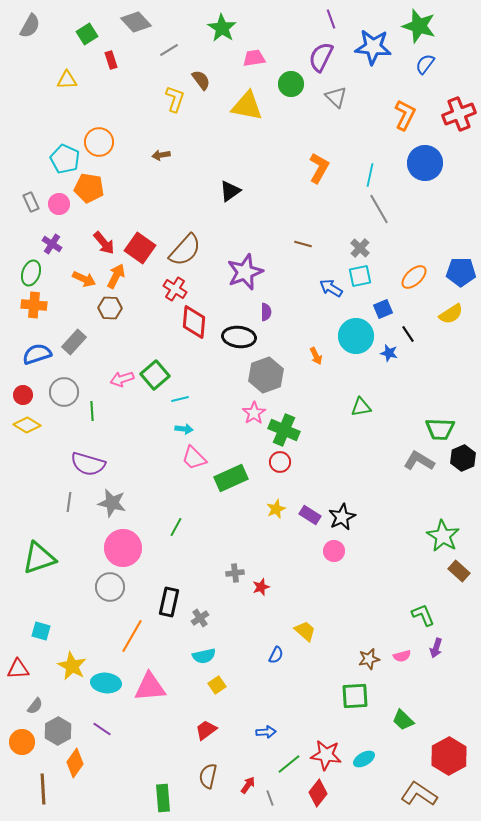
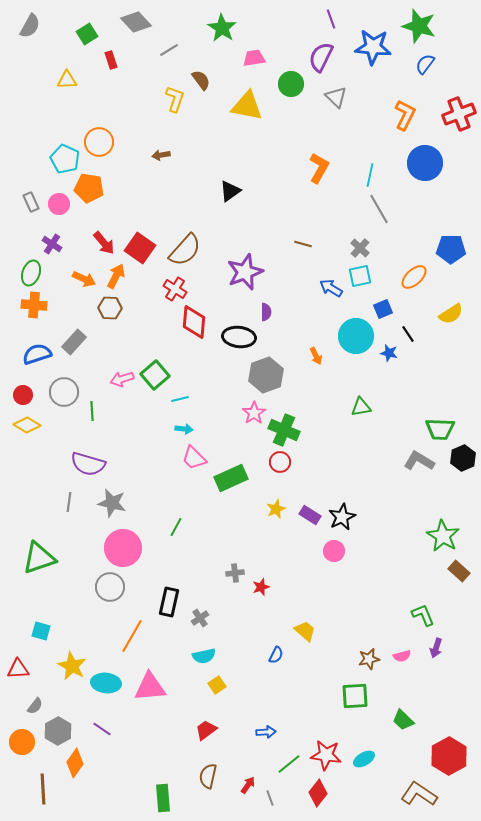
blue pentagon at (461, 272): moved 10 px left, 23 px up
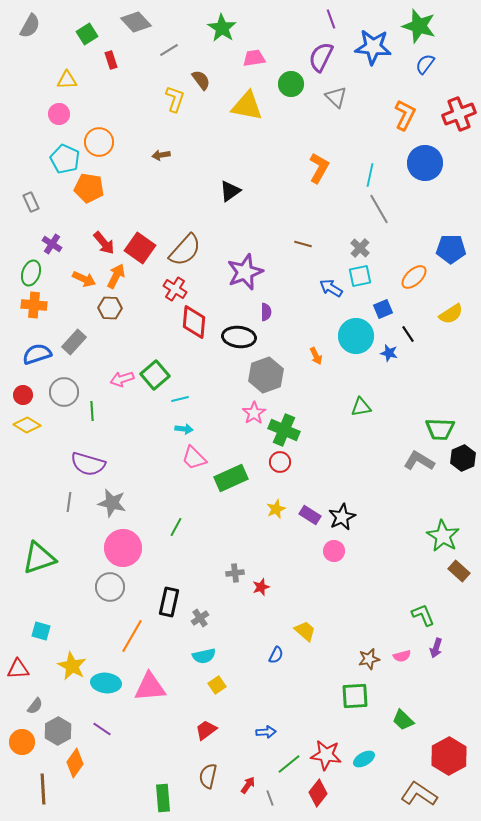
pink circle at (59, 204): moved 90 px up
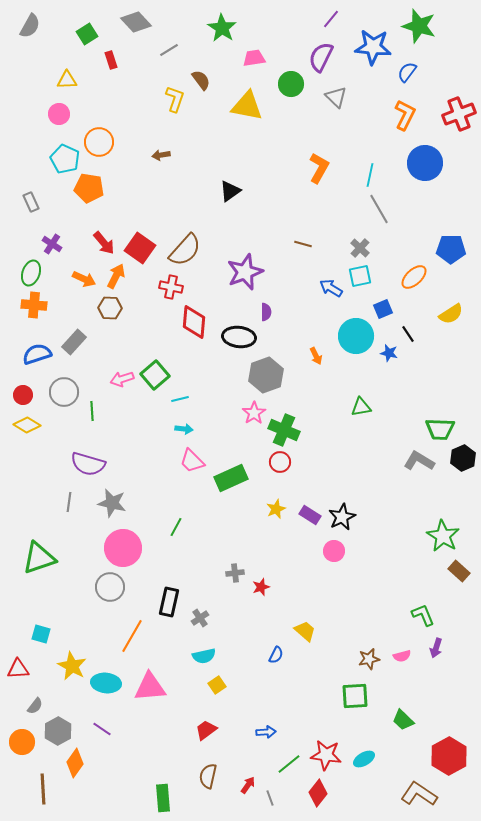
purple line at (331, 19): rotated 60 degrees clockwise
blue semicircle at (425, 64): moved 18 px left, 8 px down
red cross at (175, 289): moved 4 px left, 2 px up; rotated 20 degrees counterclockwise
pink trapezoid at (194, 458): moved 2 px left, 3 px down
cyan square at (41, 631): moved 3 px down
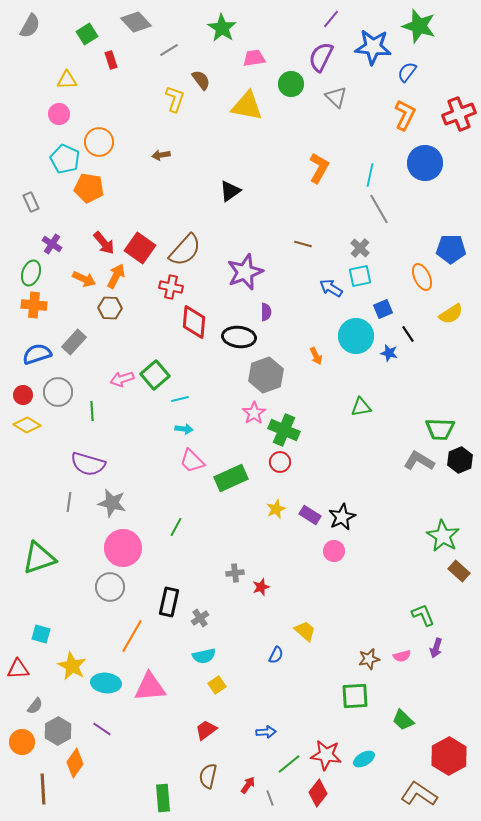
orange ellipse at (414, 277): moved 8 px right; rotated 72 degrees counterclockwise
gray circle at (64, 392): moved 6 px left
black hexagon at (463, 458): moved 3 px left, 2 px down
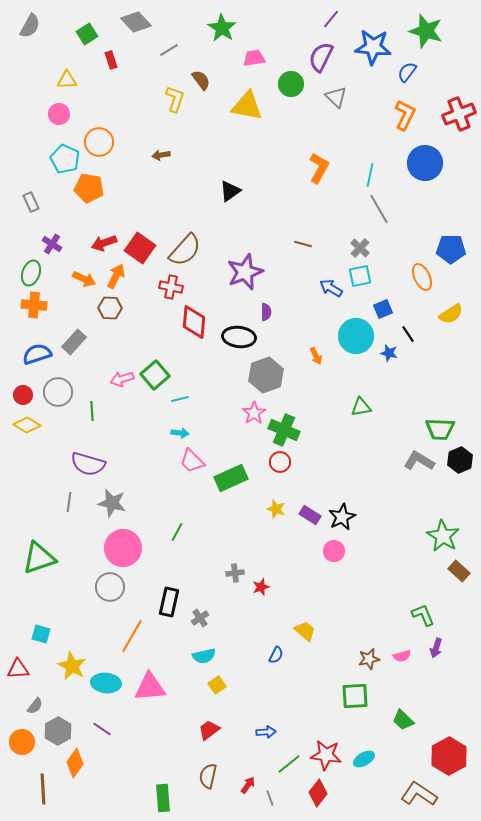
green star at (419, 26): moved 7 px right, 5 px down
red arrow at (104, 243): rotated 110 degrees clockwise
cyan arrow at (184, 429): moved 4 px left, 4 px down
yellow star at (276, 509): rotated 30 degrees counterclockwise
green line at (176, 527): moved 1 px right, 5 px down
red trapezoid at (206, 730): moved 3 px right
